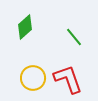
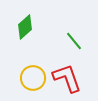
green line: moved 4 px down
red L-shape: moved 1 px left, 1 px up
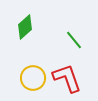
green line: moved 1 px up
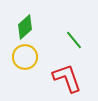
yellow circle: moved 8 px left, 21 px up
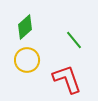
yellow circle: moved 2 px right, 3 px down
red L-shape: moved 1 px down
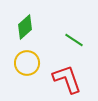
green line: rotated 18 degrees counterclockwise
yellow circle: moved 3 px down
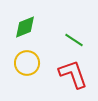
green diamond: rotated 20 degrees clockwise
red L-shape: moved 6 px right, 5 px up
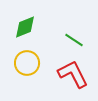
red L-shape: rotated 8 degrees counterclockwise
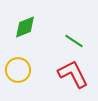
green line: moved 1 px down
yellow circle: moved 9 px left, 7 px down
